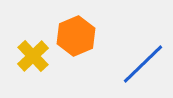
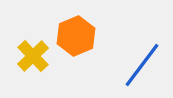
blue line: moved 1 px left, 1 px down; rotated 9 degrees counterclockwise
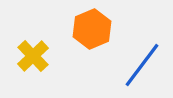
orange hexagon: moved 16 px right, 7 px up
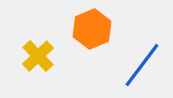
yellow cross: moved 5 px right
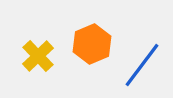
orange hexagon: moved 15 px down
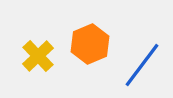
orange hexagon: moved 2 px left
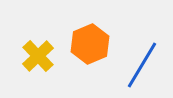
blue line: rotated 6 degrees counterclockwise
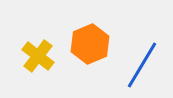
yellow cross: rotated 8 degrees counterclockwise
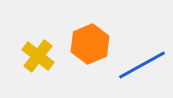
blue line: rotated 30 degrees clockwise
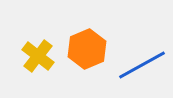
orange hexagon: moved 3 px left, 5 px down
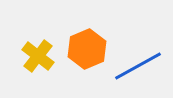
blue line: moved 4 px left, 1 px down
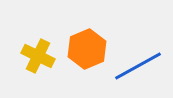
yellow cross: rotated 12 degrees counterclockwise
